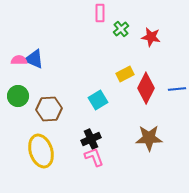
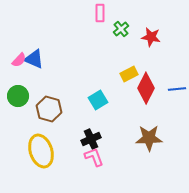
pink semicircle: rotated 133 degrees clockwise
yellow rectangle: moved 4 px right
brown hexagon: rotated 20 degrees clockwise
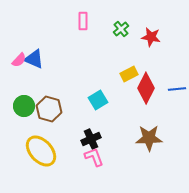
pink rectangle: moved 17 px left, 8 px down
green circle: moved 6 px right, 10 px down
yellow ellipse: rotated 24 degrees counterclockwise
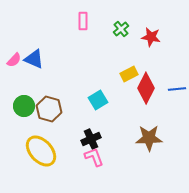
pink semicircle: moved 5 px left
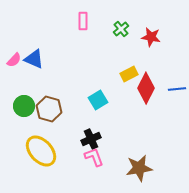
brown star: moved 10 px left, 30 px down; rotated 8 degrees counterclockwise
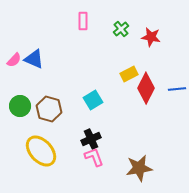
cyan square: moved 5 px left
green circle: moved 4 px left
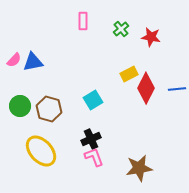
blue triangle: moved 1 px left, 3 px down; rotated 35 degrees counterclockwise
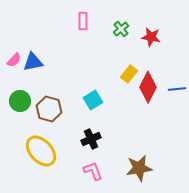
yellow rectangle: rotated 24 degrees counterclockwise
red diamond: moved 2 px right, 1 px up
green circle: moved 5 px up
pink L-shape: moved 1 px left, 14 px down
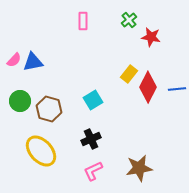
green cross: moved 8 px right, 9 px up
pink L-shape: rotated 95 degrees counterclockwise
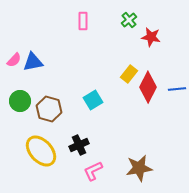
black cross: moved 12 px left, 6 px down
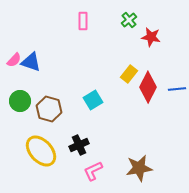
blue triangle: moved 2 px left; rotated 30 degrees clockwise
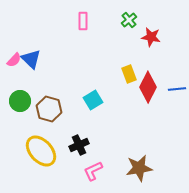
blue triangle: moved 3 px up; rotated 25 degrees clockwise
yellow rectangle: rotated 60 degrees counterclockwise
